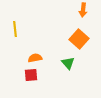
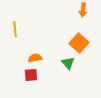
orange square: moved 4 px down
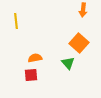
yellow line: moved 1 px right, 8 px up
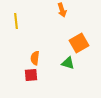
orange arrow: moved 21 px left; rotated 24 degrees counterclockwise
orange square: rotated 18 degrees clockwise
orange semicircle: rotated 72 degrees counterclockwise
green triangle: rotated 32 degrees counterclockwise
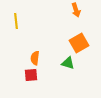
orange arrow: moved 14 px right
